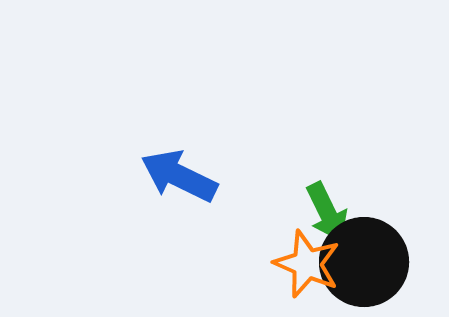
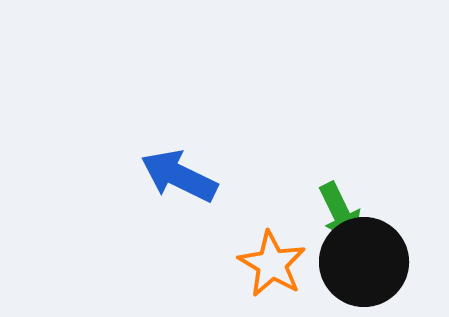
green arrow: moved 13 px right
orange star: moved 35 px left; rotated 8 degrees clockwise
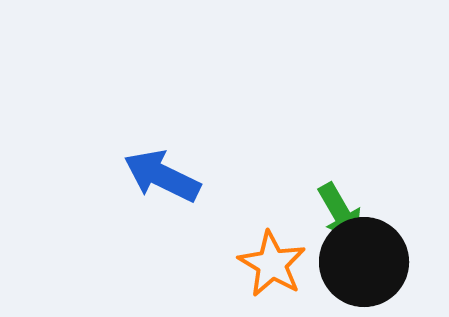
blue arrow: moved 17 px left
green arrow: rotated 4 degrees counterclockwise
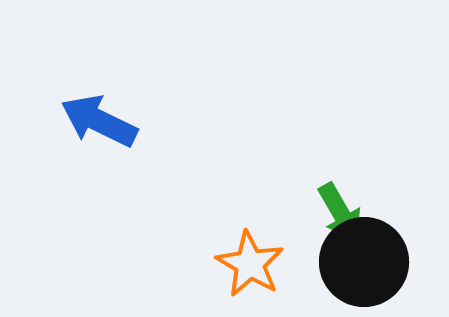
blue arrow: moved 63 px left, 55 px up
orange star: moved 22 px left
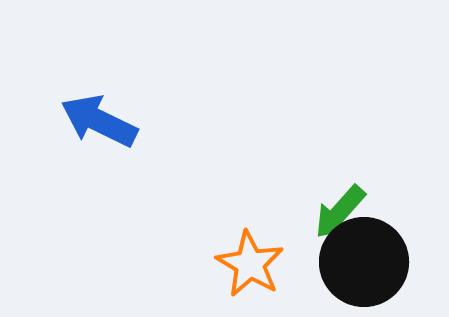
green arrow: rotated 72 degrees clockwise
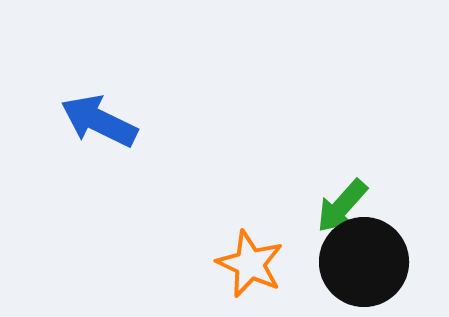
green arrow: moved 2 px right, 6 px up
orange star: rotated 6 degrees counterclockwise
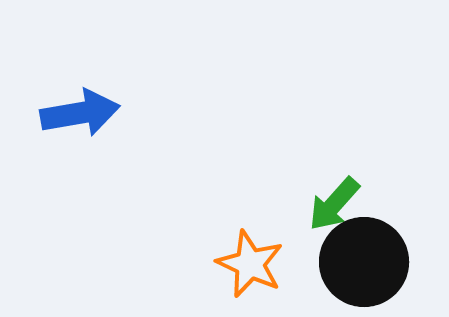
blue arrow: moved 19 px left, 8 px up; rotated 144 degrees clockwise
green arrow: moved 8 px left, 2 px up
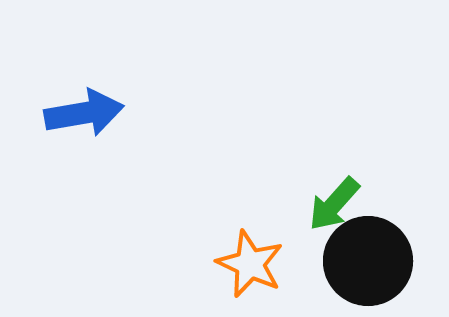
blue arrow: moved 4 px right
black circle: moved 4 px right, 1 px up
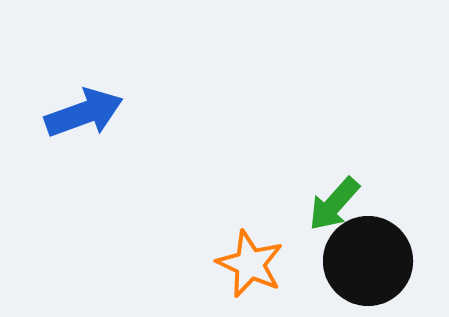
blue arrow: rotated 10 degrees counterclockwise
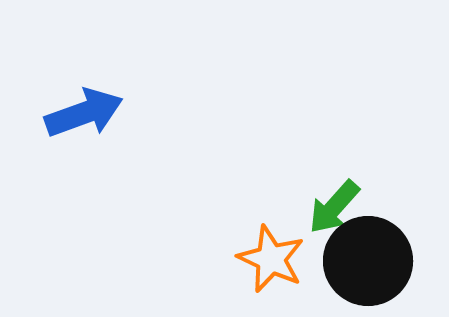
green arrow: moved 3 px down
orange star: moved 21 px right, 5 px up
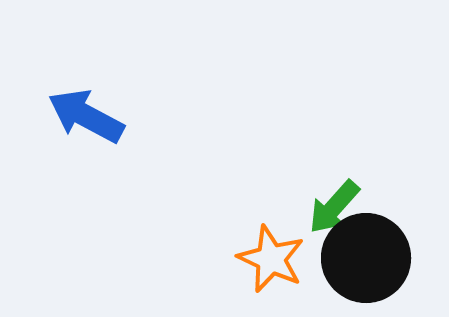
blue arrow: moved 2 px right, 3 px down; rotated 132 degrees counterclockwise
black circle: moved 2 px left, 3 px up
